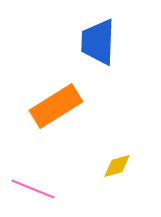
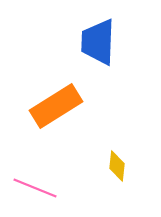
yellow diamond: rotated 68 degrees counterclockwise
pink line: moved 2 px right, 1 px up
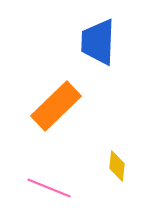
orange rectangle: rotated 12 degrees counterclockwise
pink line: moved 14 px right
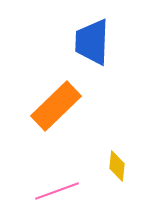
blue trapezoid: moved 6 px left
pink line: moved 8 px right, 3 px down; rotated 42 degrees counterclockwise
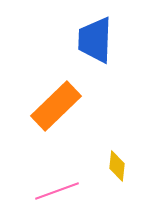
blue trapezoid: moved 3 px right, 2 px up
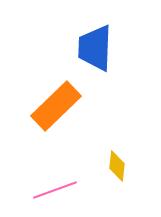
blue trapezoid: moved 8 px down
pink line: moved 2 px left, 1 px up
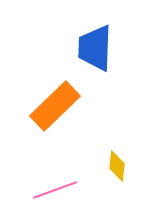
orange rectangle: moved 1 px left
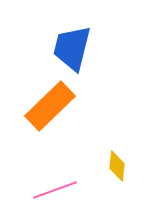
blue trapezoid: moved 23 px left; rotated 12 degrees clockwise
orange rectangle: moved 5 px left
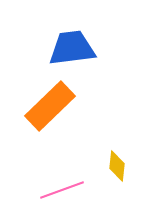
blue trapezoid: rotated 69 degrees clockwise
pink line: moved 7 px right
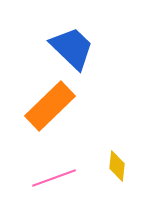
blue trapezoid: rotated 51 degrees clockwise
pink line: moved 8 px left, 12 px up
